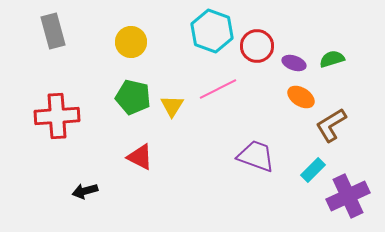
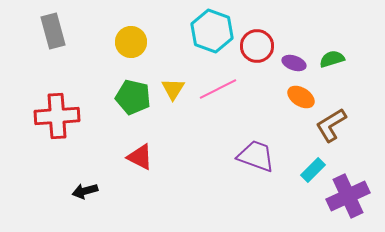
yellow triangle: moved 1 px right, 17 px up
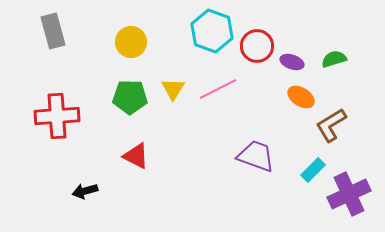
green semicircle: moved 2 px right
purple ellipse: moved 2 px left, 1 px up
green pentagon: moved 3 px left; rotated 12 degrees counterclockwise
red triangle: moved 4 px left, 1 px up
purple cross: moved 1 px right, 2 px up
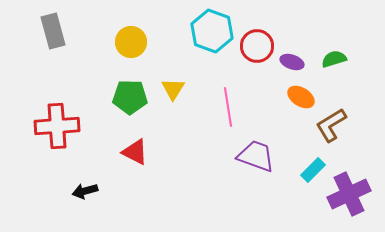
pink line: moved 10 px right, 18 px down; rotated 72 degrees counterclockwise
red cross: moved 10 px down
red triangle: moved 1 px left, 4 px up
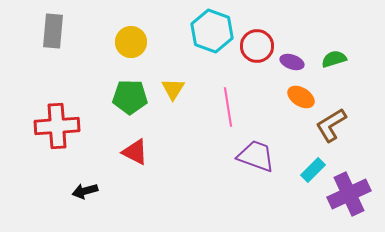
gray rectangle: rotated 20 degrees clockwise
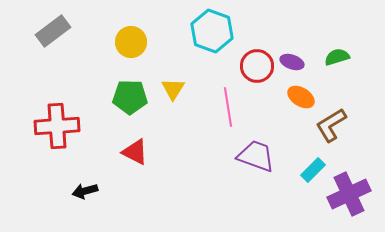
gray rectangle: rotated 48 degrees clockwise
red circle: moved 20 px down
green semicircle: moved 3 px right, 2 px up
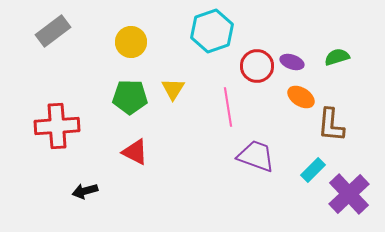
cyan hexagon: rotated 21 degrees clockwise
brown L-shape: rotated 54 degrees counterclockwise
purple cross: rotated 18 degrees counterclockwise
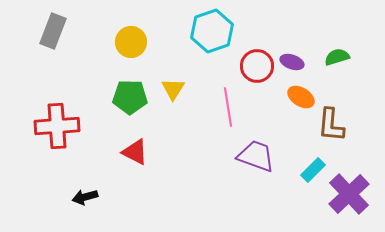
gray rectangle: rotated 32 degrees counterclockwise
black arrow: moved 6 px down
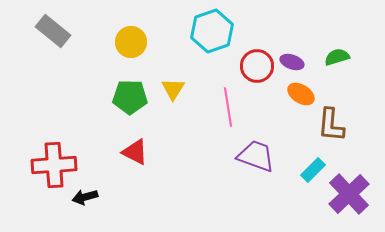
gray rectangle: rotated 72 degrees counterclockwise
orange ellipse: moved 3 px up
red cross: moved 3 px left, 39 px down
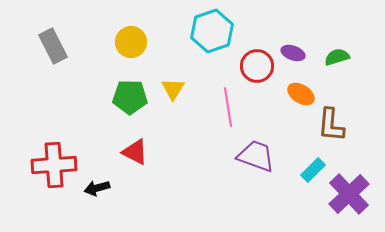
gray rectangle: moved 15 px down; rotated 24 degrees clockwise
purple ellipse: moved 1 px right, 9 px up
black arrow: moved 12 px right, 9 px up
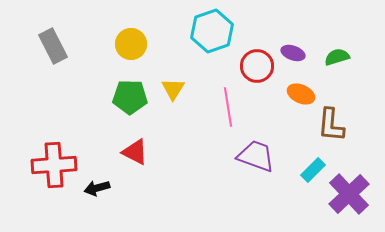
yellow circle: moved 2 px down
orange ellipse: rotated 8 degrees counterclockwise
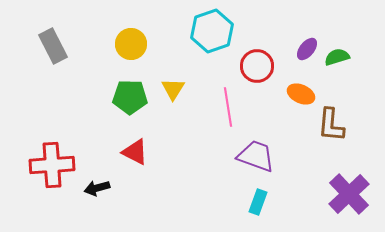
purple ellipse: moved 14 px right, 4 px up; rotated 70 degrees counterclockwise
red cross: moved 2 px left
cyan rectangle: moved 55 px left, 32 px down; rotated 25 degrees counterclockwise
